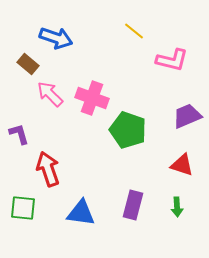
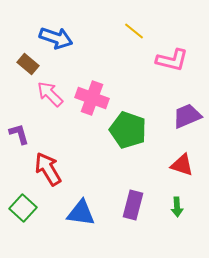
red arrow: rotated 12 degrees counterclockwise
green square: rotated 36 degrees clockwise
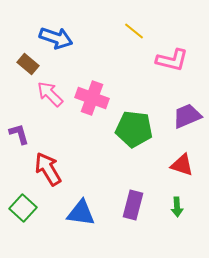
green pentagon: moved 6 px right, 1 px up; rotated 12 degrees counterclockwise
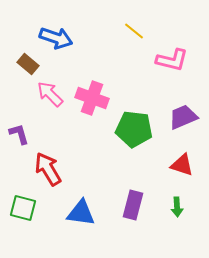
purple trapezoid: moved 4 px left, 1 px down
green square: rotated 28 degrees counterclockwise
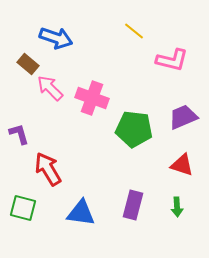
pink arrow: moved 6 px up
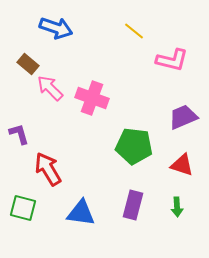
blue arrow: moved 10 px up
green pentagon: moved 17 px down
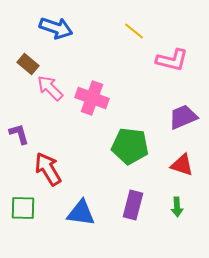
green pentagon: moved 4 px left
green square: rotated 12 degrees counterclockwise
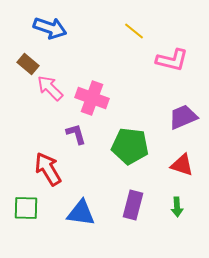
blue arrow: moved 6 px left
purple L-shape: moved 57 px right
green square: moved 3 px right
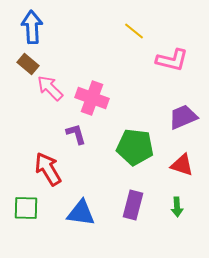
blue arrow: moved 18 px left, 1 px up; rotated 112 degrees counterclockwise
green pentagon: moved 5 px right, 1 px down
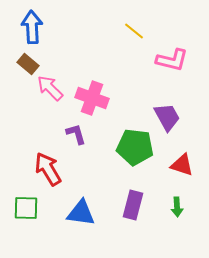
purple trapezoid: moved 16 px left; rotated 84 degrees clockwise
